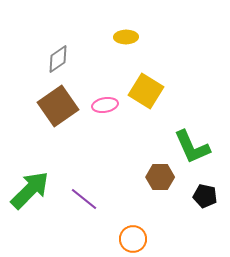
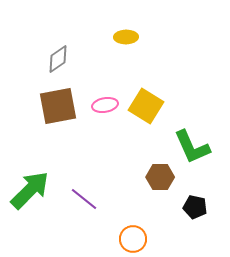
yellow square: moved 15 px down
brown square: rotated 24 degrees clockwise
black pentagon: moved 10 px left, 11 px down
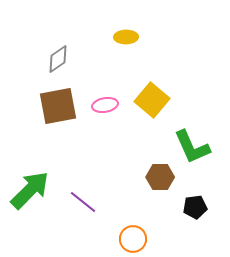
yellow square: moved 6 px right, 6 px up; rotated 8 degrees clockwise
purple line: moved 1 px left, 3 px down
black pentagon: rotated 20 degrees counterclockwise
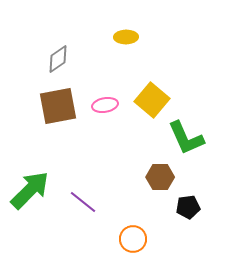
green L-shape: moved 6 px left, 9 px up
black pentagon: moved 7 px left
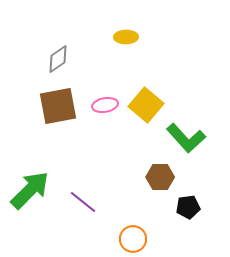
yellow square: moved 6 px left, 5 px down
green L-shape: rotated 18 degrees counterclockwise
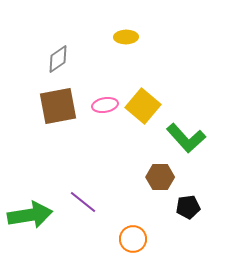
yellow square: moved 3 px left, 1 px down
green arrow: moved 25 px down; rotated 36 degrees clockwise
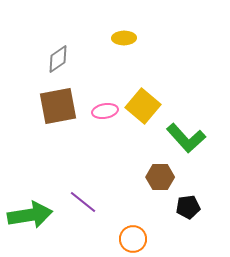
yellow ellipse: moved 2 px left, 1 px down
pink ellipse: moved 6 px down
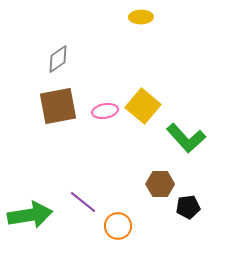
yellow ellipse: moved 17 px right, 21 px up
brown hexagon: moved 7 px down
orange circle: moved 15 px left, 13 px up
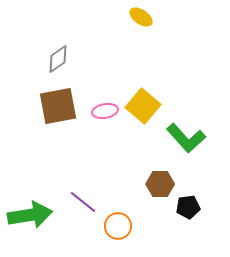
yellow ellipse: rotated 35 degrees clockwise
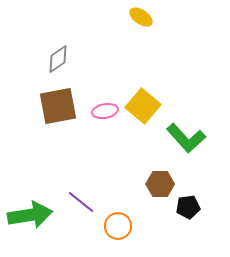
purple line: moved 2 px left
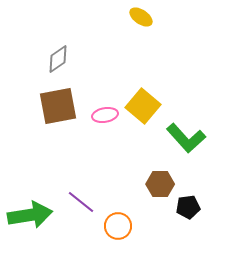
pink ellipse: moved 4 px down
